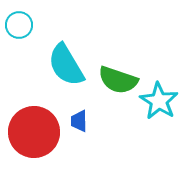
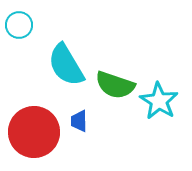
green semicircle: moved 3 px left, 5 px down
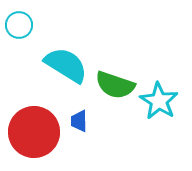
cyan semicircle: rotated 153 degrees clockwise
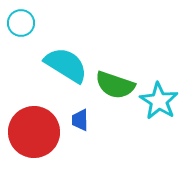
cyan circle: moved 2 px right, 2 px up
blue trapezoid: moved 1 px right, 1 px up
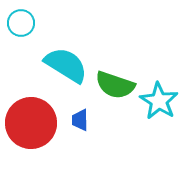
red circle: moved 3 px left, 9 px up
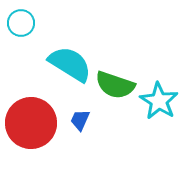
cyan semicircle: moved 4 px right, 1 px up
blue trapezoid: rotated 25 degrees clockwise
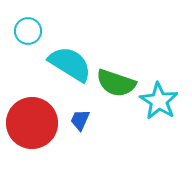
cyan circle: moved 7 px right, 8 px down
green semicircle: moved 1 px right, 2 px up
red circle: moved 1 px right
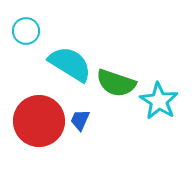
cyan circle: moved 2 px left
red circle: moved 7 px right, 2 px up
